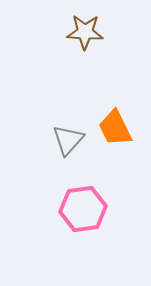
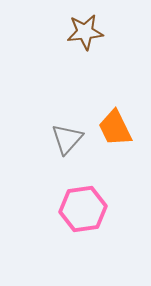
brown star: rotated 9 degrees counterclockwise
gray triangle: moved 1 px left, 1 px up
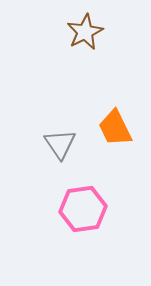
brown star: rotated 21 degrees counterclockwise
gray triangle: moved 7 px left, 5 px down; rotated 16 degrees counterclockwise
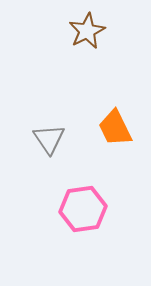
brown star: moved 2 px right, 1 px up
gray triangle: moved 11 px left, 5 px up
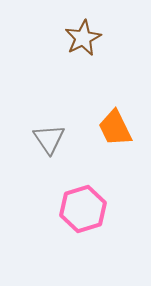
brown star: moved 4 px left, 7 px down
pink hexagon: rotated 9 degrees counterclockwise
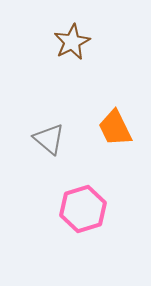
brown star: moved 11 px left, 4 px down
gray triangle: rotated 16 degrees counterclockwise
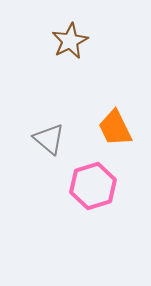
brown star: moved 2 px left, 1 px up
pink hexagon: moved 10 px right, 23 px up
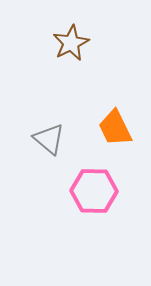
brown star: moved 1 px right, 2 px down
pink hexagon: moved 1 px right, 5 px down; rotated 18 degrees clockwise
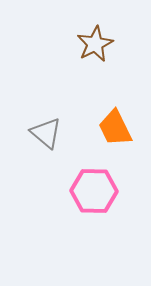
brown star: moved 24 px right, 1 px down
gray triangle: moved 3 px left, 6 px up
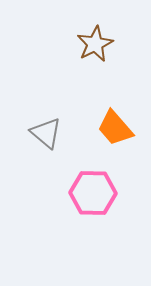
orange trapezoid: rotated 15 degrees counterclockwise
pink hexagon: moved 1 px left, 2 px down
